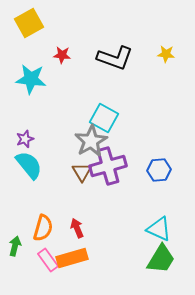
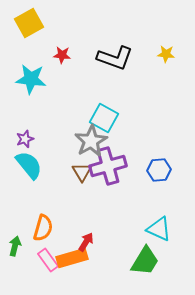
red arrow: moved 9 px right, 14 px down; rotated 54 degrees clockwise
green trapezoid: moved 16 px left, 2 px down
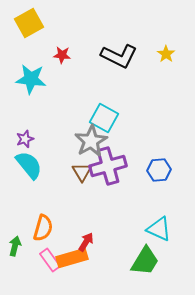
yellow star: rotated 30 degrees clockwise
black L-shape: moved 4 px right, 2 px up; rotated 6 degrees clockwise
pink rectangle: moved 2 px right
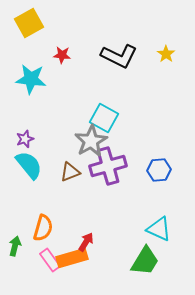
brown triangle: moved 12 px left; rotated 40 degrees clockwise
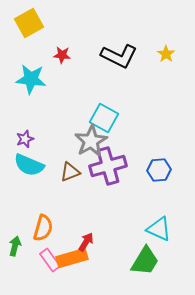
cyan semicircle: rotated 152 degrees clockwise
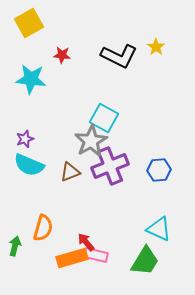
yellow star: moved 10 px left, 7 px up
purple cross: moved 2 px right; rotated 6 degrees counterclockwise
red arrow: rotated 72 degrees counterclockwise
pink rectangle: moved 46 px right, 5 px up; rotated 40 degrees counterclockwise
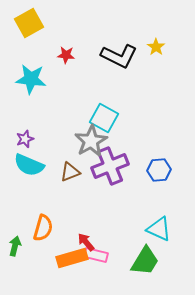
red star: moved 4 px right
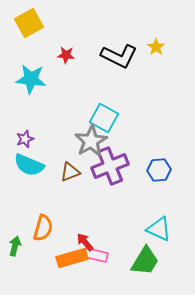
red arrow: moved 1 px left
